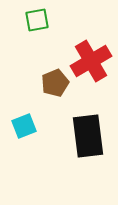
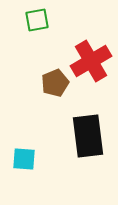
cyan square: moved 33 px down; rotated 25 degrees clockwise
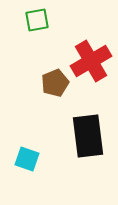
cyan square: moved 3 px right; rotated 15 degrees clockwise
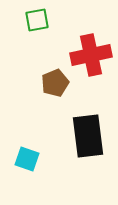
red cross: moved 6 px up; rotated 18 degrees clockwise
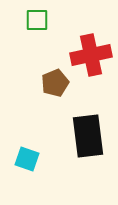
green square: rotated 10 degrees clockwise
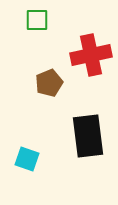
brown pentagon: moved 6 px left
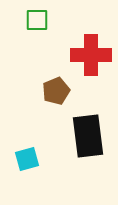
red cross: rotated 12 degrees clockwise
brown pentagon: moved 7 px right, 8 px down
cyan square: rotated 35 degrees counterclockwise
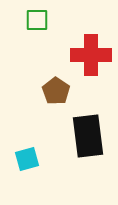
brown pentagon: rotated 16 degrees counterclockwise
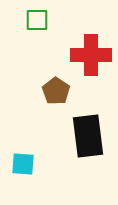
cyan square: moved 4 px left, 5 px down; rotated 20 degrees clockwise
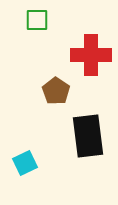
cyan square: moved 2 px right, 1 px up; rotated 30 degrees counterclockwise
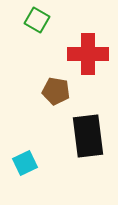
green square: rotated 30 degrees clockwise
red cross: moved 3 px left, 1 px up
brown pentagon: rotated 24 degrees counterclockwise
